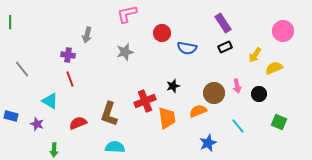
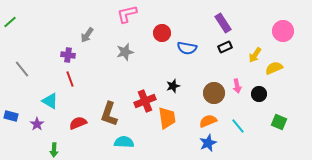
green line: rotated 48 degrees clockwise
gray arrow: rotated 21 degrees clockwise
orange semicircle: moved 10 px right, 10 px down
purple star: rotated 16 degrees clockwise
cyan semicircle: moved 9 px right, 5 px up
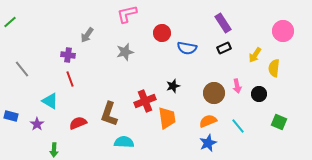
black rectangle: moved 1 px left, 1 px down
yellow semicircle: rotated 60 degrees counterclockwise
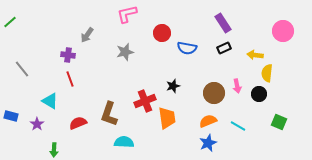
yellow arrow: rotated 63 degrees clockwise
yellow semicircle: moved 7 px left, 5 px down
cyan line: rotated 21 degrees counterclockwise
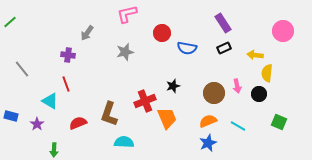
gray arrow: moved 2 px up
red line: moved 4 px left, 5 px down
orange trapezoid: rotated 15 degrees counterclockwise
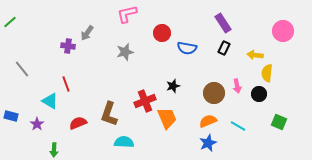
black rectangle: rotated 40 degrees counterclockwise
purple cross: moved 9 px up
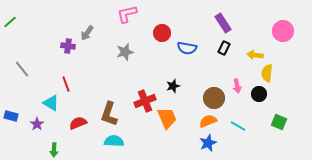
brown circle: moved 5 px down
cyan triangle: moved 1 px right, 2 px down
cyan semicircle: moved 10 px left, 1 px up
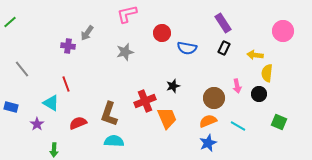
blue rectangle: moved 9 px up
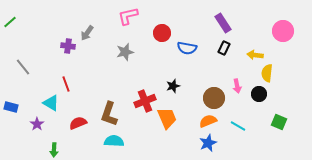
pink L-shape: moved 1 px right, 2 px down
gray line: moved 1 px right, 2 px up
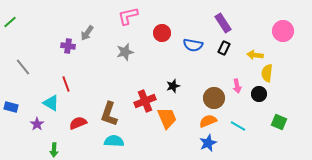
blue semicircle: moved 6 px right, 3 px up
